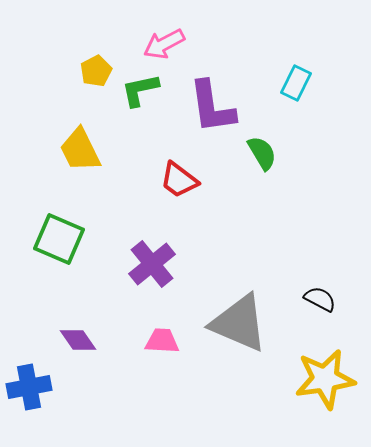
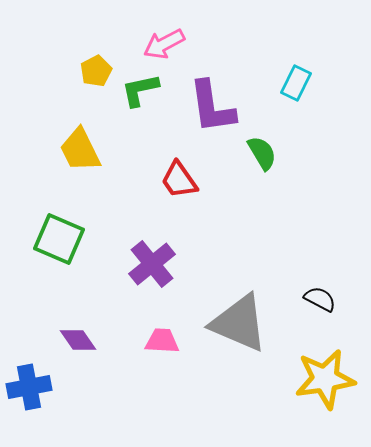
red trapezoid: rotated 18 degrees clockwise
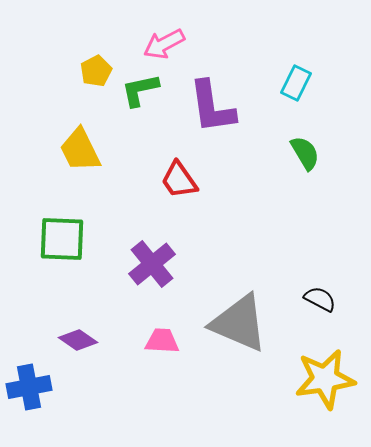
green semicircle: moved 43 px right
green square: moved 3 px right; rotated 21 degrees counterclockwise
purple diamond: rotated 21 degrees counterclockwise
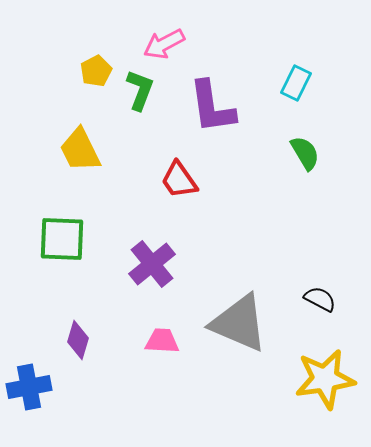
green L-shape: rotated 123 degrees clockwise
purple diamond: rotated 72 degrees clockwise
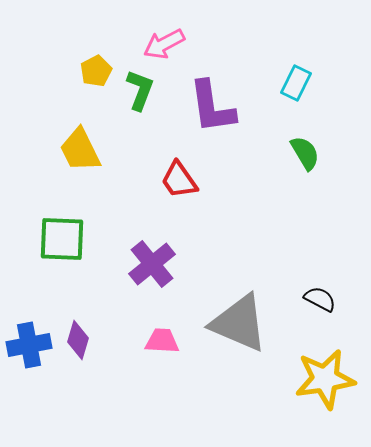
blue cross: moved 42 px up
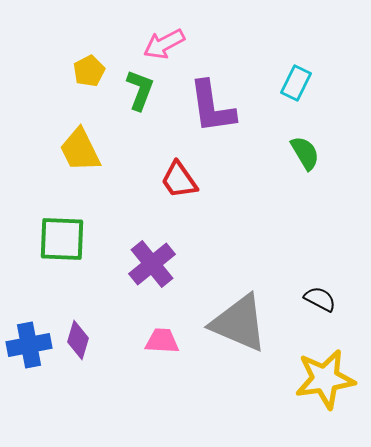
yellow pentagon: moved 7 px left
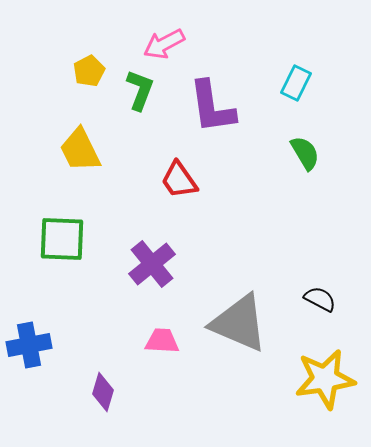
purple diamond: moved 25 px right, 52 px down
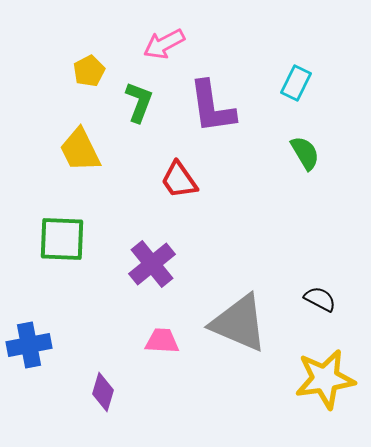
green L-shape: moved 1 px left, 12 px down
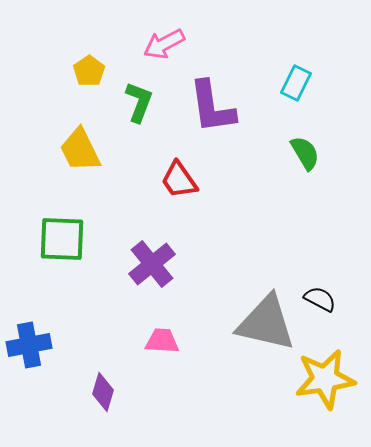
yellow pentagon: rotated 8 degrees counterclockwise
gray triangle: moved 27 px right; rotated 10 degrees counterclockwise
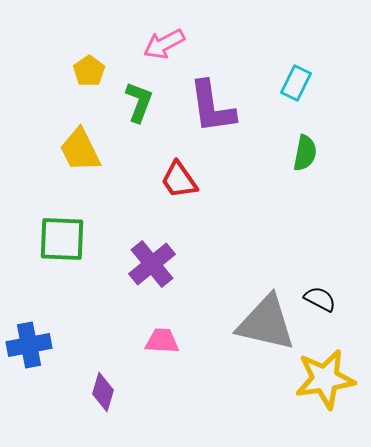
green semicircle: rotated 42 degrees clockwise
